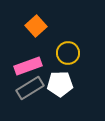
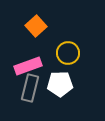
gray rectangle: rotated 44 degrees counterclockwise
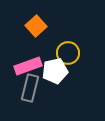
white pentagon: moved 5 px left, 13 px up; rotated 10 degrees counterclockwise
